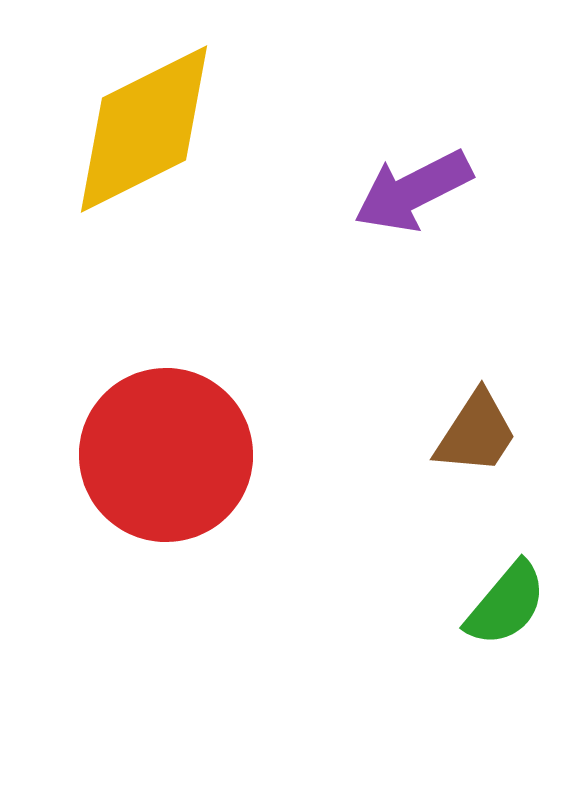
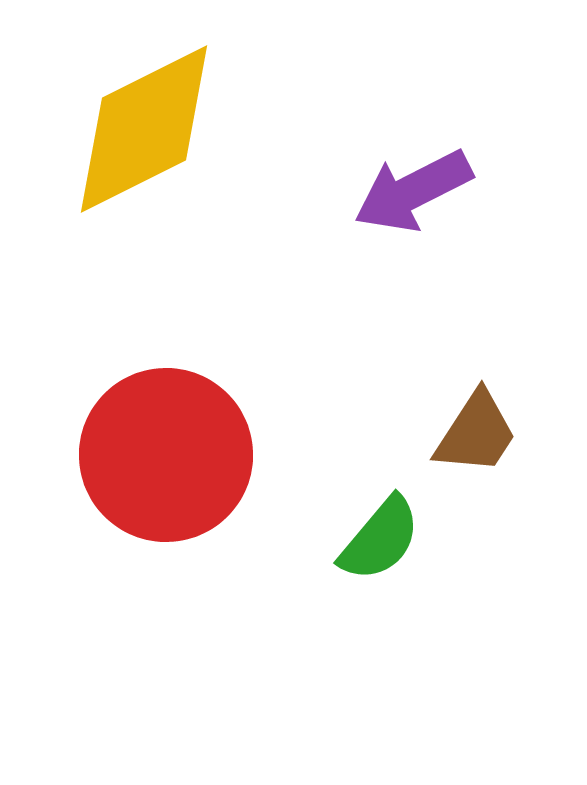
green semicircle: moved 126 px left, 65 px up
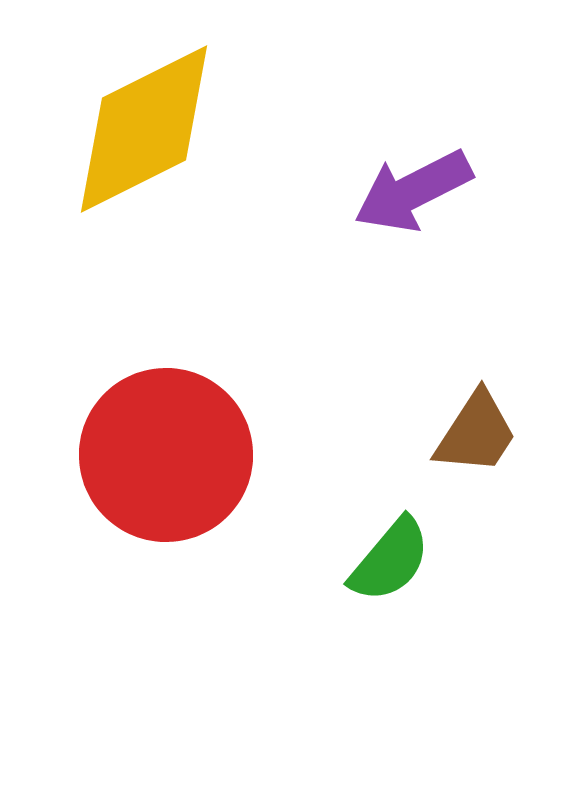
green semicircle: moved 10 px right, 21 px down
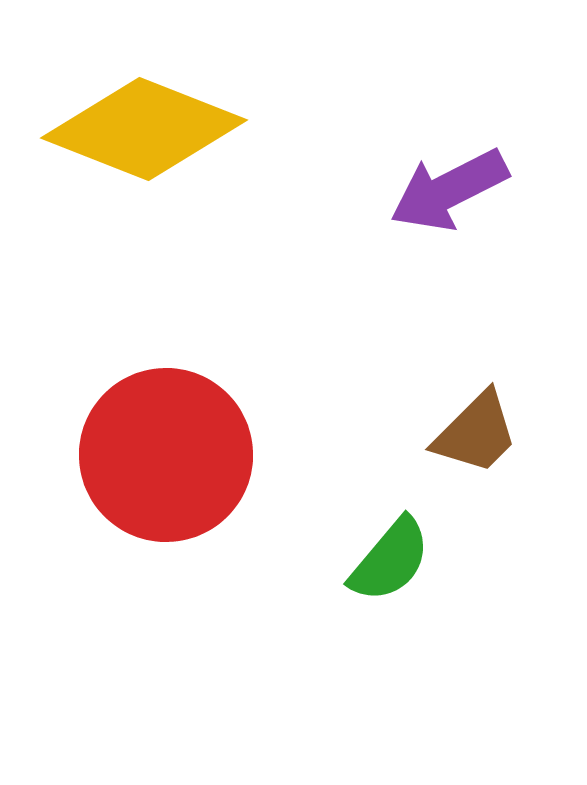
yellow diamond: rotated 48 degrees clockwise
purple arrow: moved 36 px right, 1 px up
brown trapezoid: rotated 12 degrees clockwise
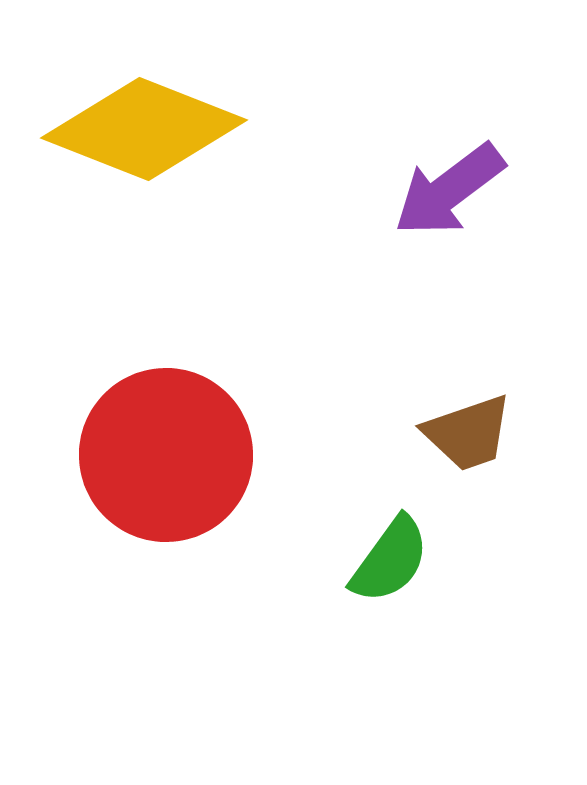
purple arrow: rotated 10 degrees counterclockwise
brown trapezoid: moved 8 px left; rotated 26 degrees clockwise
green semicircle: rotated 4 degrees counterclockwise
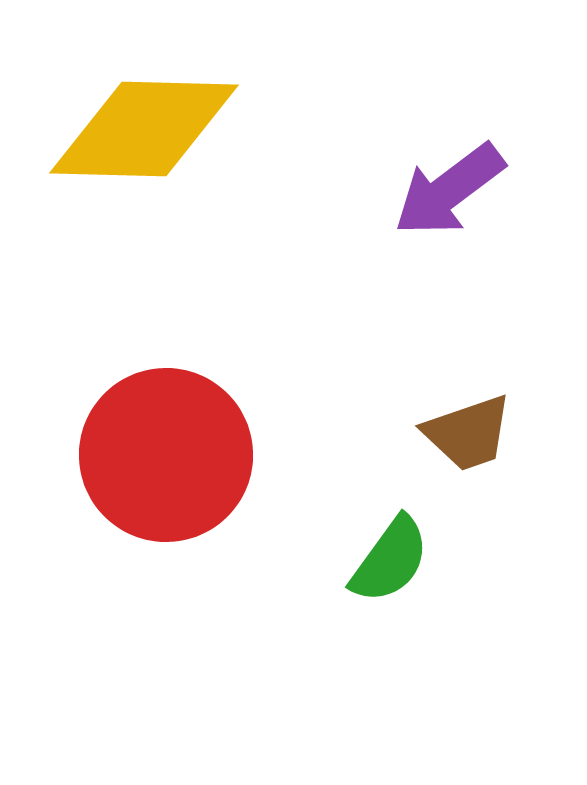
yellow diamond: rotated 20 degrees counterclockwise
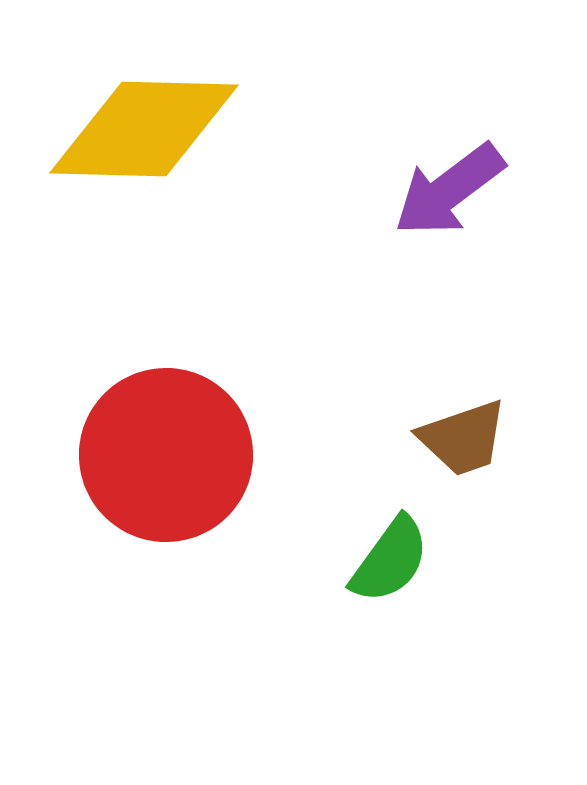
brown trapezoid: moved 5 px left, 5 px down
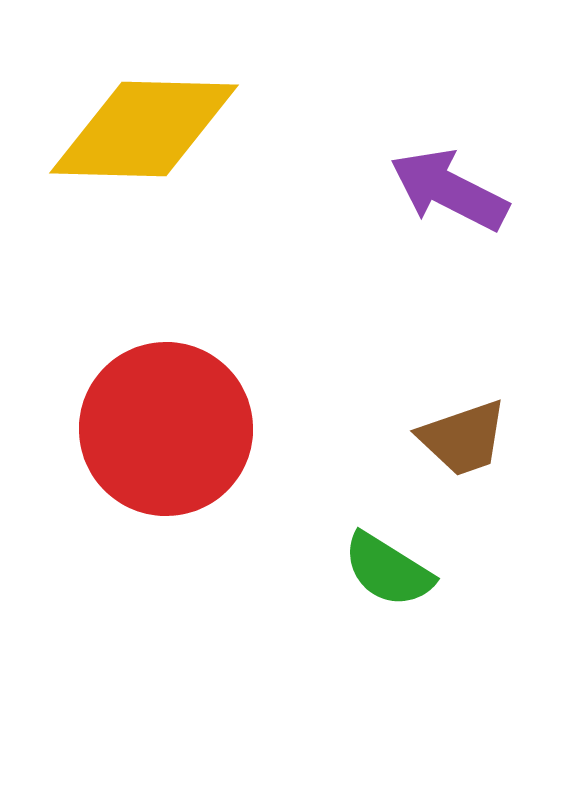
purple arrow: rotated 64 degrees clockwise
red circle: moved 26 px up
green semicircle: moved 2 px left, 10 px down; rotated 86 degrees clockwise
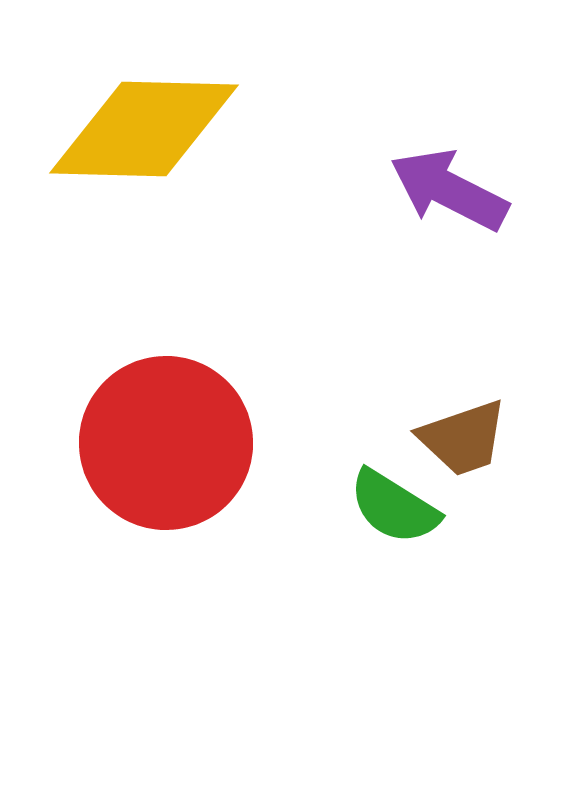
red circle: moved 14 px down
green semicircle: moved 6 px right, 63 px up
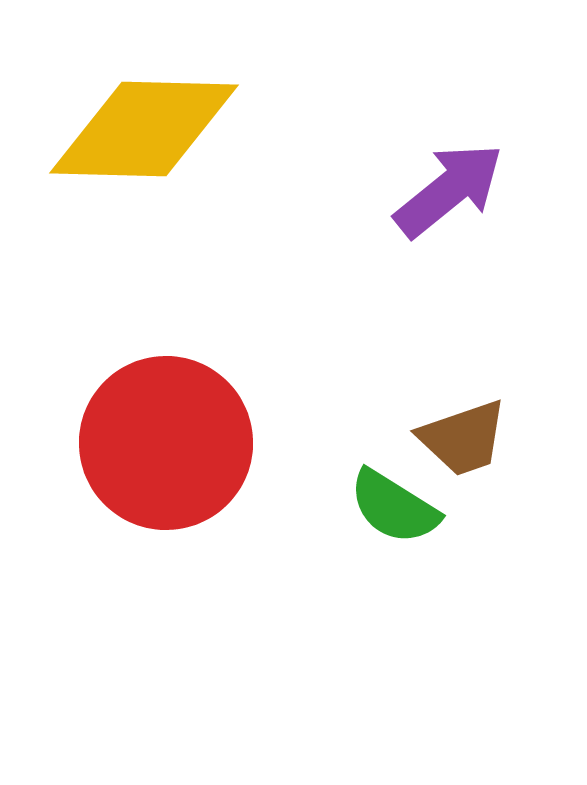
purple arrow: rotated 114 degrees clockwise
